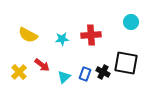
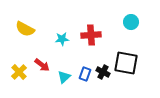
yellow semicircle: moved 3 px left, 6 px up
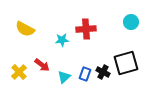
red cross: moved 5 px left, 6 px up
cyan star: moved 1 px down
black square: rotated 25 degrees counterclockwise
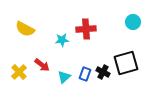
cyan circle: moved 2 px right
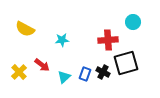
red cross: moved 22 px right, 11 px down
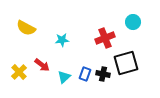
yellow semicircle: moved 1 px right, 1 px up
red cross: moved 3 px left, 2 px up; rotated 18 degrees counterclockwise
black cross: moved 2 px down; rotated 16 degrees counterclockwise
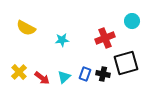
cyan circle: moved 1 px left, 1 px up
red arrow: moved 13 px down
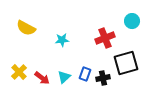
black cross: moved 4 px down; rotated 24 degrees counterclockwise
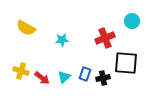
black square: rotated 20 degrees clockwise
yellow cross: moved 2 px right, 1 px up; rotated 28 degrees counterclockwise
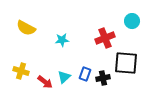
red arrow: moved 3 px right, 4 px down
